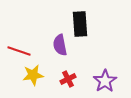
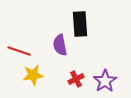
red cross: moved 8 px right
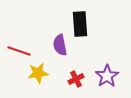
yellow star: moved 5 px right, 2 px up
purple star: moved 2 px right, 5 px up
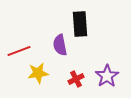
red line: rotated 40 degrees counterclockwise
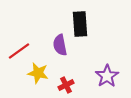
red line: rotated 15 degrees counterclockwise
yellow star: rotated 20 degrees clockwise
red cross: moved 10 px left, 6 px down
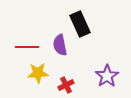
black rectangle: rotated 20 degrees counterclockwise
red line: moved 8 px right, 4 px up; rotated 35 degrees clockwise
yellow star: rotated 15 degrees counterclockwise
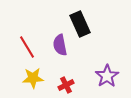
red line: rotated 60 degrees clockwise
yellow star: moved 5 px left, 5 px down
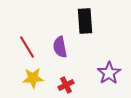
black rectangle: moved 5 px right, 3 px up; rotated 20 degrees clockwise
purple semicircle: moved 2 px down
purple star: moved 2 px right, 3 px up
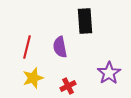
red line: rotated 45 degrees clockwise
yellow star: rotated 15 degrees counterclockwise
red cross: moved 2 px right, 1 px down
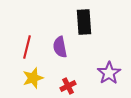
black rectangle: moved 1 px left, 1 px down
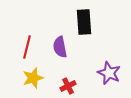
purple star: rotated 15 degrees counterclockwise
